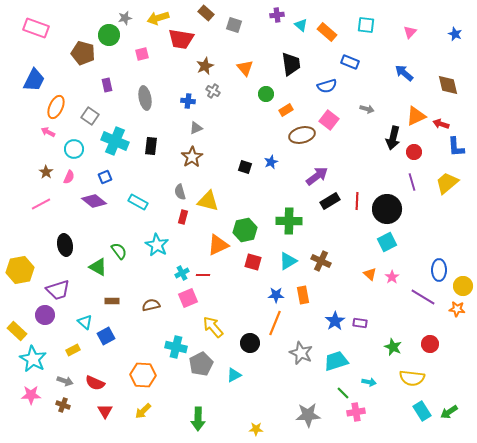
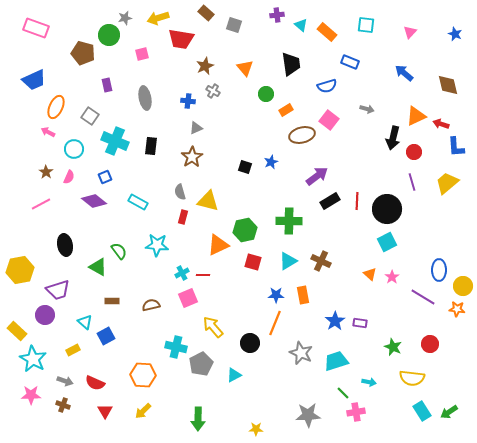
blue trapezoid at (34, 80): rotated 40 degrees clockwise
cyan star at (157, 245): rotated 25 degrees counterclockwise
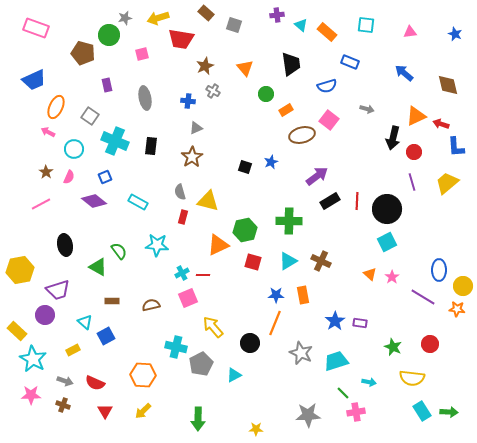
pink triangle at (410, 32): rotated 40 degrees clockwise
green arrow at (449, 412): rotated 144 degrees counterclockwise
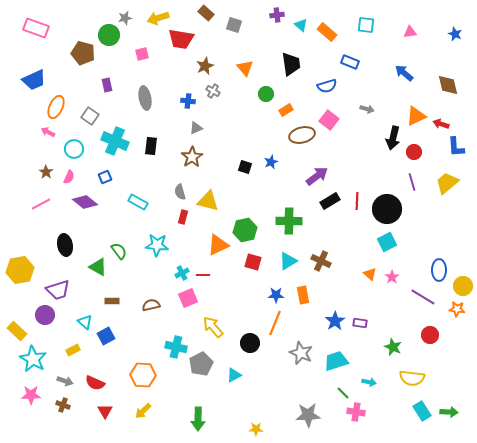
purple diamond at (94, 201): moved 9 px left, 1 px down
red circle at (430, 344): moved 9 px up
pink cross at (356, 412): rotated 18 degrees clockwise
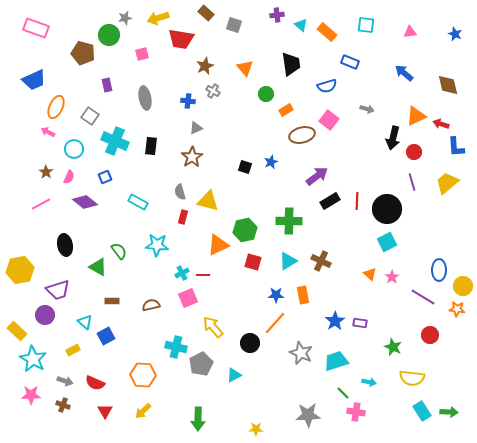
orange line at (275, 323): rotated 20 degrees clockwise
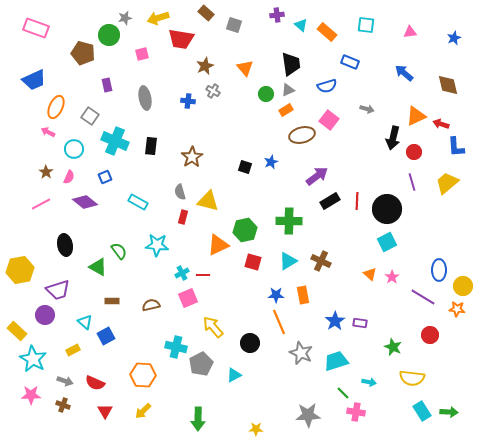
blue star at (455, 34): moved 1 px left, 4 px down; rotated 24 degrees clockwise
gray triangle at (196, 128): moved 92 px right, 38 px up
orange line at (275, 323): moved 4 px right, 1 px up; rotated 65 degrees counterclockwise
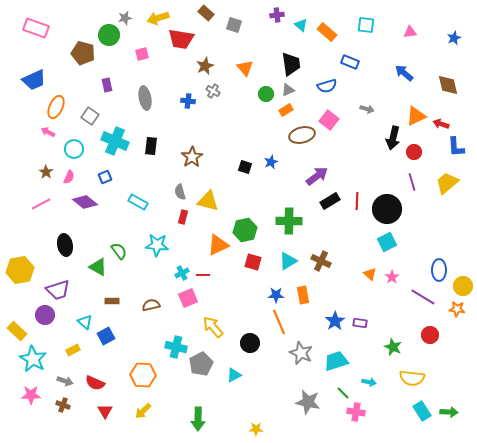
gray star at (308, 415): moved 13 px up; rotated 15 degrees clockwise
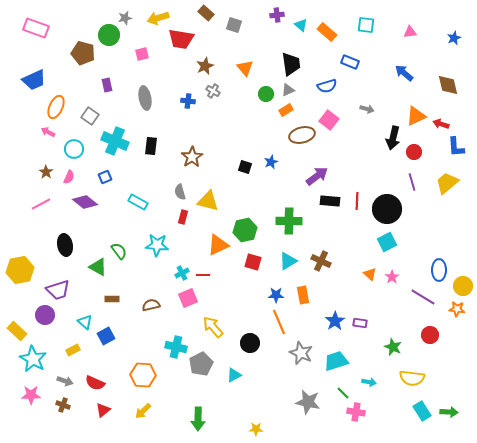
black rectangle at (330, 201): rotated 36 degrees clockwise
brown rectangle at (112, 301): moved 2 px up
red triangle at (105, 411): moved 2 px left, 1 px up; rotated 21 degrees clockwise
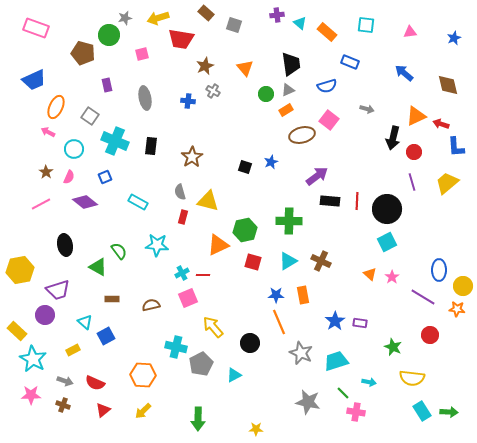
cyan triangle at (301, 25): moved 1 px left, 2 px up
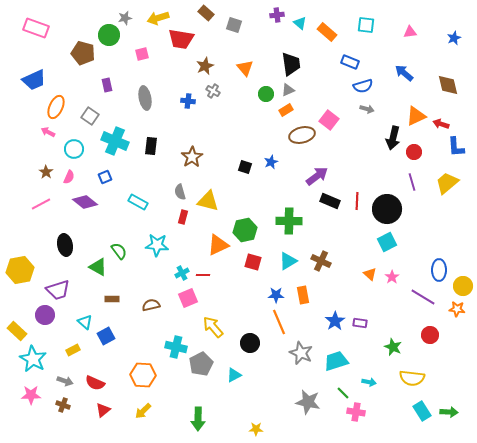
blue semicircle at (327, 86): moved 36 px right
black rectangle at (330, 201): rotated 18 degrees clockwise
